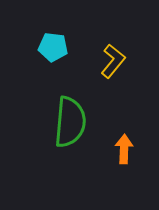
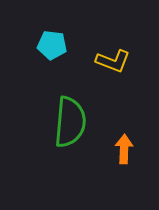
cyan pentagon: moved 1 px left, 2 px up
yellow L-shape: rotated 72 degrees clockwise
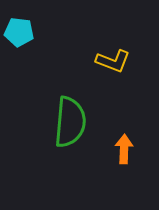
cyan pentagon: moved 33 px left, 13 px up
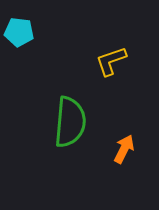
yellow L-shape: moved 2 px left; rotated 140 degrees clockwise
orange arrow: rotated 24 degrees clockwise
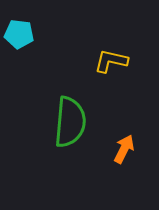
cyan pentagon: moved 2 px down
yellow L-shape: rotated 32 degrees clockwise
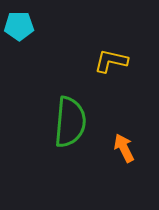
cyan pentagon: moved 8 px up; rotated 8 degrees counterclockwise
orange arrow: moved 1 px up; rotated 52 degrees counterclockwise
